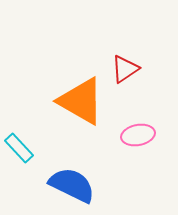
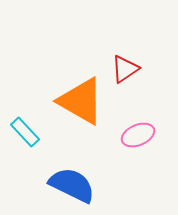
pink ellipse: rotated 12 degrees counterclockwise
cyan rectangle: moved 6 px right, 16 px up
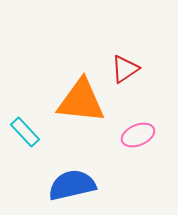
orange triangle: rotated 24 degrees counterclockwise
blue semicircle: rotated 39 degrees counterclockwise
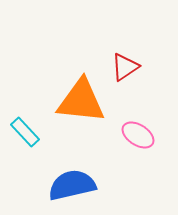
red triangle: moved 2 px up
pink ellipse: rotated 56 degrees clockwise
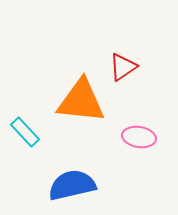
red triangle: moved 2 px left
pink ellipse: moved 1 px right, 2 px down; rotated 24 degrees counterclockwise
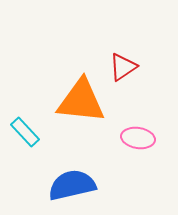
pink ellipse: moved 1 px left, 1 px down
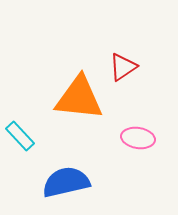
orange triangle: moved 2 px left, 3 px up
cyan rectangle: moved 5 px left, 4 px down
blue semicircle: moved 6 px left, 3 px up
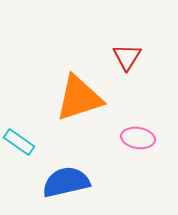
red triangle: moved 4 px right, 10 px up; rotated 24 degrees counterclockwise
orange triangle: rotated 24 degrees counterclockwise
cyan rectangle: moved 1 px left, 6 px down; rotated 12 degrees counterclockwise
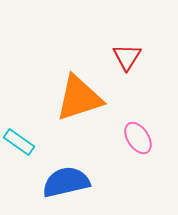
pink ellipse: rotated 48 degrees clockwise
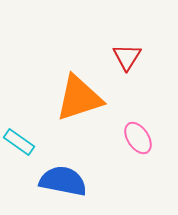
blue semicircle: moved 3 px left, 1 px up; rotated 24 degrees clockwise
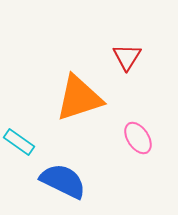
blue semicircle: rotated 15 degrees clockwise
